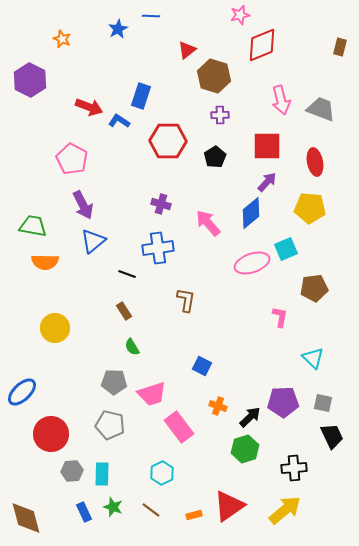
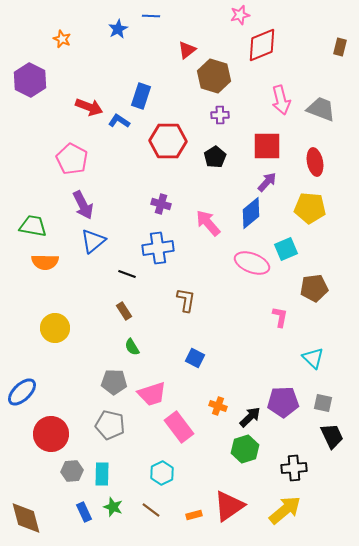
pink ellipse at (252, 263): rotated 40 degrees clockwise
blue square at (202, 366): moved 7 px left, 8 px up
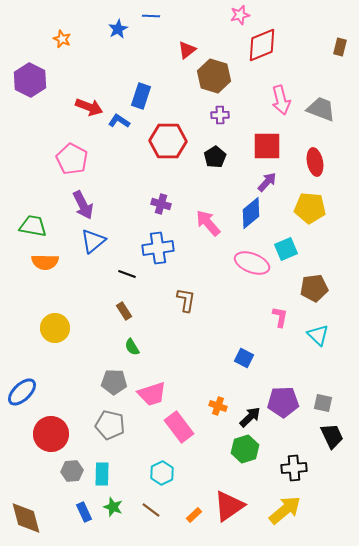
blue square at (195, 358): moved 49 px right
cyan triangle at (313, 358): moved 5 px right, 23 px up
orange rectangle at (194, 515): rotated 28 degrees counterclockwise
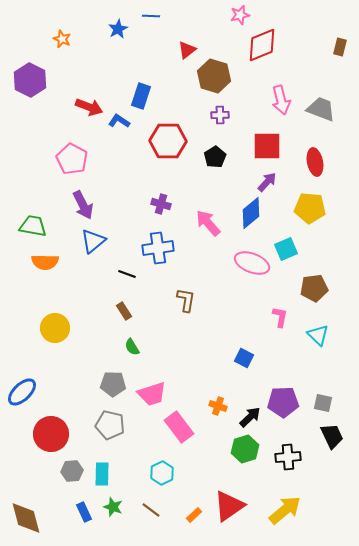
gray pentagon at (114, 382): moved 1 px left, 2 px down
black cross at (294, 468): moved 6 px left, 11 px up
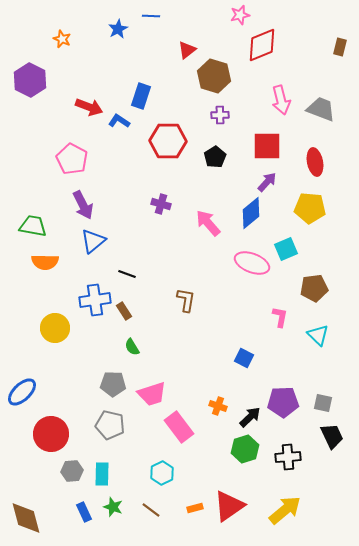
blue cross at (158, 248): moved 63 px left, 52 px down
orange rectangle at (194, 515): moved 1 px right, 7 px up; rotated 28 degrees clockwise
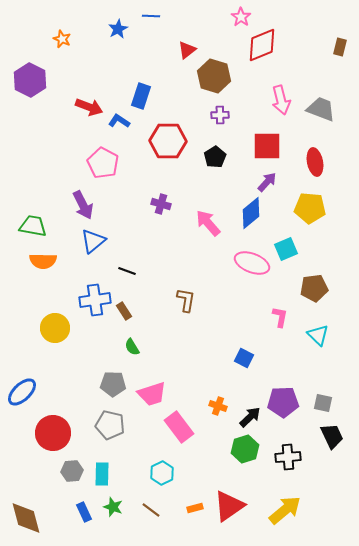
pink star at (240, 15): moved 1 px right, 2 px down; rotated 24 degrees counterclockwise
pink pentagon at (72, 159): moved 31 px right, 4 px down
orange semicircle at (45, 262): moved 2 px left, 1 px up
black line at (127, 274): moved 3 px up
red circle at (51, 434): moved 2 px right, 1 px up
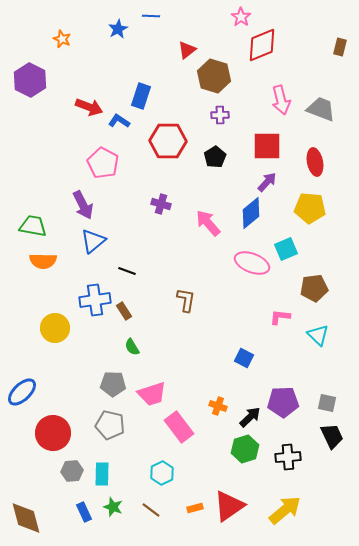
pink L-shape at (280, 317): rotated 95 degrees counterclockwise
gray square at (323, 403): moved 4 px right
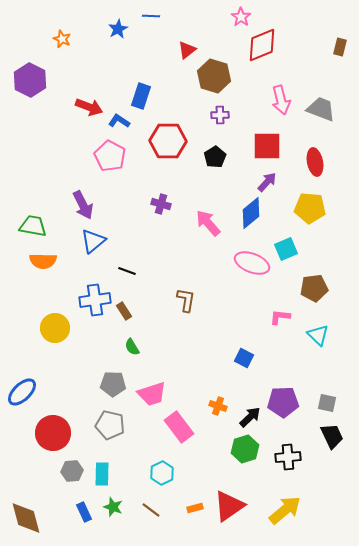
pink pentagon at (103, 163): moved 7 px right, 7 px up
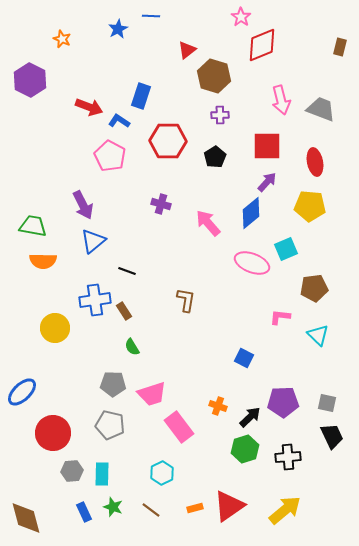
yellow pentagon at (310, 208): moved 2 px up
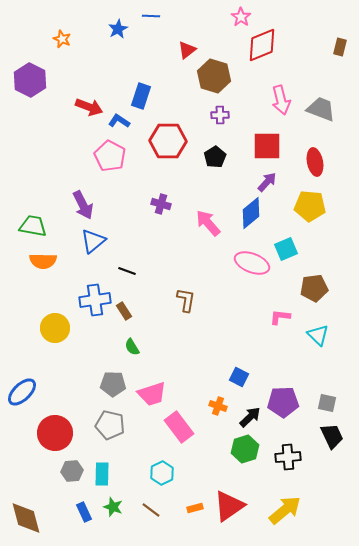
blue square at (244, 358): moved 5 px left, 19 px down
red circle at (53, 433): moved 2 px right
